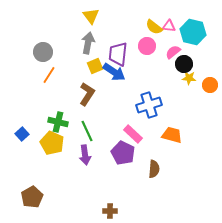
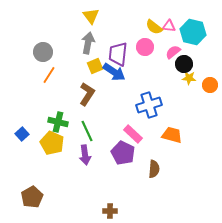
pink circle: moved 2 px left, 1 px down
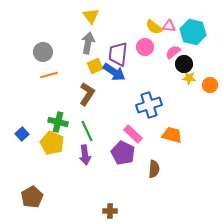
orange line: rotated 42 degrees clockwise
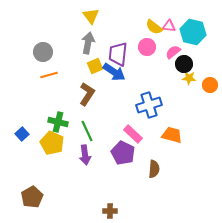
pink circle: moved 2 px right
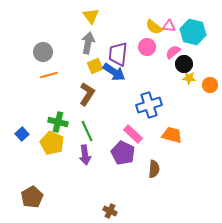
brown cross: rotated 24 degrees clockwise
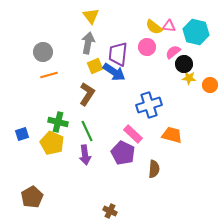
cyan hexagon: moved 3 px right
blue square: rotated 24 degrees clockwise
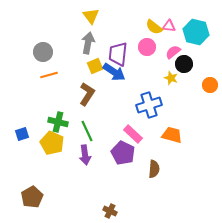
yellow star: moved 18 px left; rotated 16 degrees clockwise
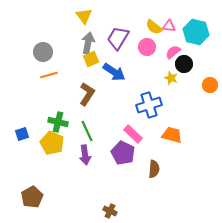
yellow triangle: moved 7 px left
purple trapezoid: moved 16 px up; rotated 25 degrees clockwise
yellow square: moved 4 px left, 7 px up
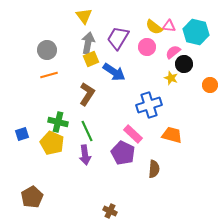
gray circle: moved 4 px right, 2 px up
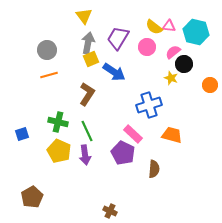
yellow pentagon: moved 7 px right, 8 px down
